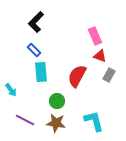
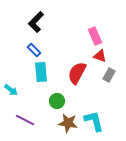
red semicircle: moved 3 px up
cyan arrow: rotated 16 degrees counterclockwise
brown star: moved 12 px right
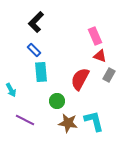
red semicircle: moved 3 px right, 6 px down
cyan arrow: rotated 24 degrees clockwise
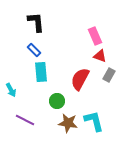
black L-shape: rotated 130 degrees clockwise
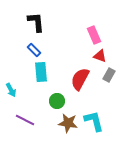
pink rectangle: moved 1 px left, 1 px up
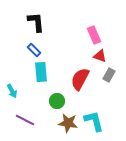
cyan arrow: moved 1 px right, 1 px down
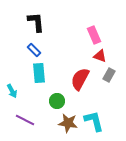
cyan rectangle: moved 2 px left, 1 px down
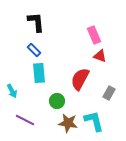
gray rectangle: moved 18 px down
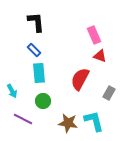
green circle: moved 14 px left
purple line: moved 2 px left, 1 px up
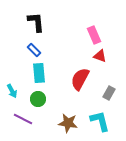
green circle: moved 5 px left, 2 px up
cyan L-shape: moved 6 px right
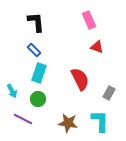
pink rectangle: moved 5 px left, 15 px up
red triangle: moved 3 px left, 9 px up
cyan rectangle: rotated 24 degrees clockwise
red semicircle: rotated 125 degrees clockwise
cyan L-shape: rotated 15 degrees clockwise
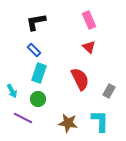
black L-shape: rotated 95 degrees counterclockwise
red triangle: moved 8 px left; rotated 24 degrees clockwise
gray rectangle: moved 2 px up
purple line: moved 1 px up
